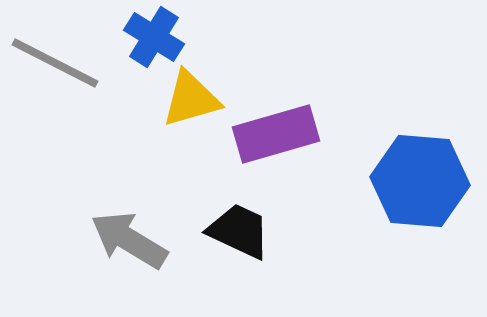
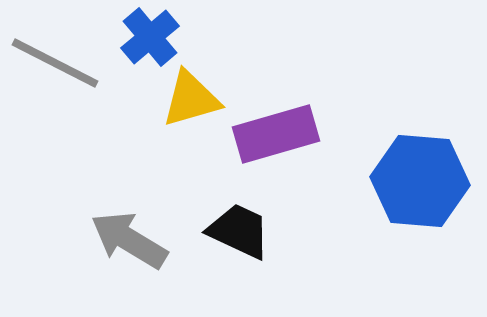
blue cross: moved 4 px left; rotated 18 degrees clockwise
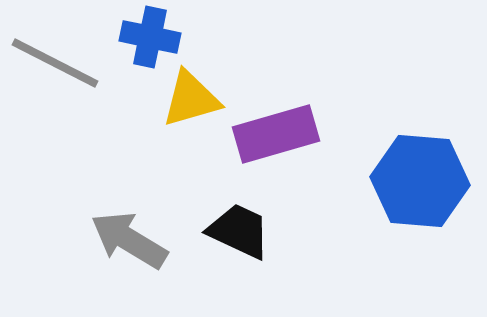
blue cross: rotated 38 degrees counterclockwise
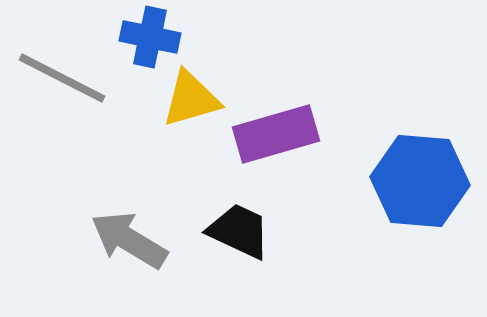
gray line: moved 7 px right, 15 px down
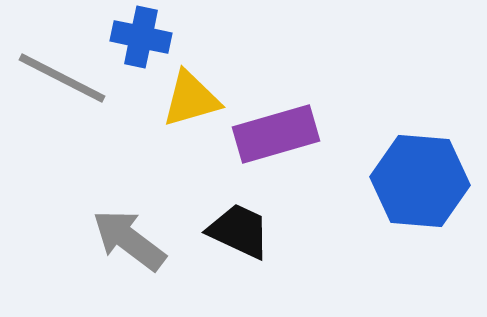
blue cross: moved 9 px left
gray arrow: rotated 6 degrees clockwise
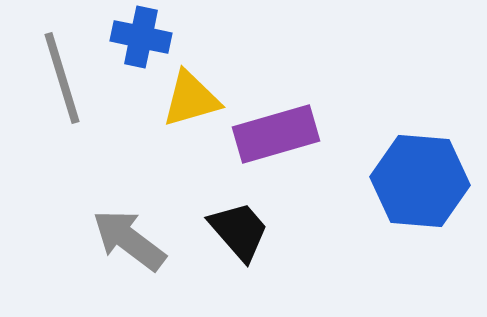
gray line: rotated 46 degrees clockwise
black trapezoid: rotated 24 degrees clockwise
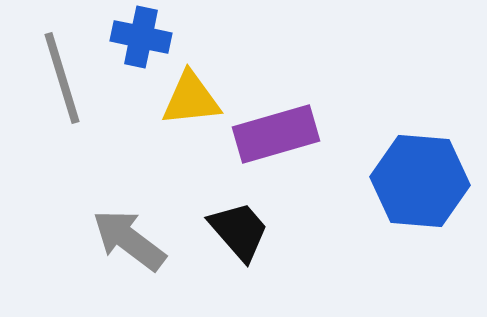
yellow triangle: rotated 10 degrees clockwise
